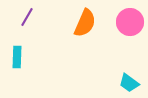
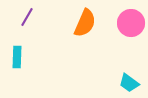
pink circle: moved 1 px right, 1 px down
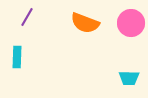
orange semicircle: rotated 88 degrees clockwise
cyan trapezoid: moved 5 px up; rotated 35 degrees counterclockwise
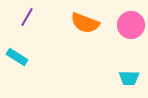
pink circle: moved 2 px down
cyan rectangle: rotated 60 degrees counterclockwise
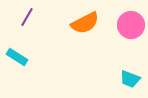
orange semicircle: rotated 48 degrees counterclockwise
cyan trapezoid: moved 1 px right, 1 px down; rotated 20 degrees clockwise
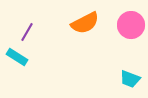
purple line: moved 15 px down
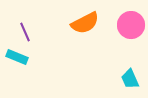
purple line: moved 2 px left; rotated 54 degrees counterclockwise
cyan rectangle: rotated 10 degrees counterclockwise
cyan trapezoid: rotated 45 degrees clockwise
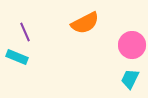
pink circle: moved 1 px right, 20 px down
cyan trapezoid: rotated 50 degrees clockwise
